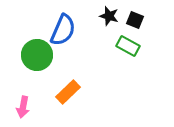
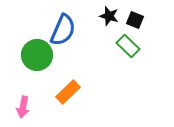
green rectangle: rotated 15 degrees clockwise
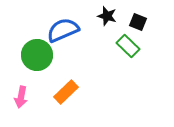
black star: moved 2 px left
black square: moved 3 px right, 2 px down
blue semicircle: rotated 136 degrees counterclockwise
orange rectangle: moved 2 px left
pink arrow: moved 2 px left, 10 px up
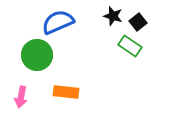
black star: moved 6 px right
black square: rotated 30 degrees clockwise
blue semicircle: moved 5 px left, 8 px up
green rectangle: moved 2 px right; rotated 10 degrees counterclockwise
orange rectangle: rotated 50 degrees clockwise
